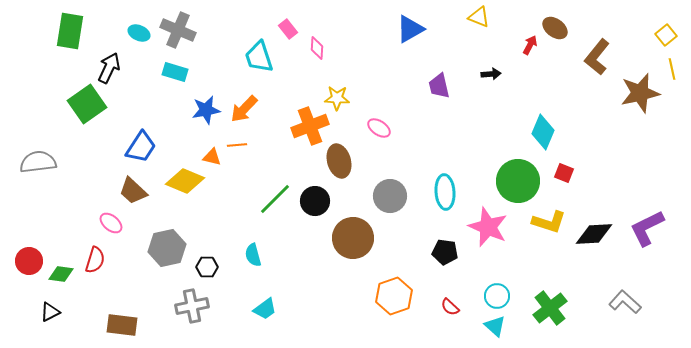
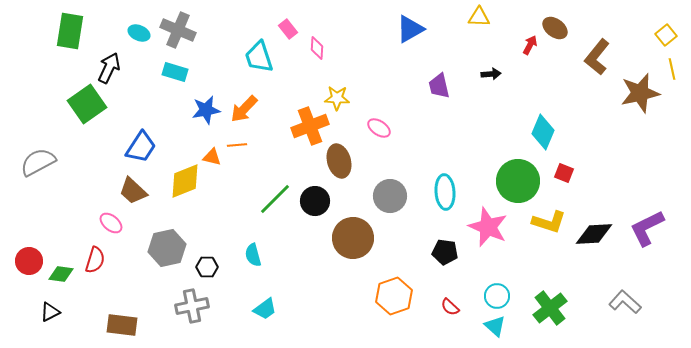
yellow triangle at (479, 17): rotated 20 degrees counterclockwise
gray semicircle at (38, 162): rotated 21 degrees counterclockwise
yellow diamond at (185, 181): rotated 45 degrees counterclockwise
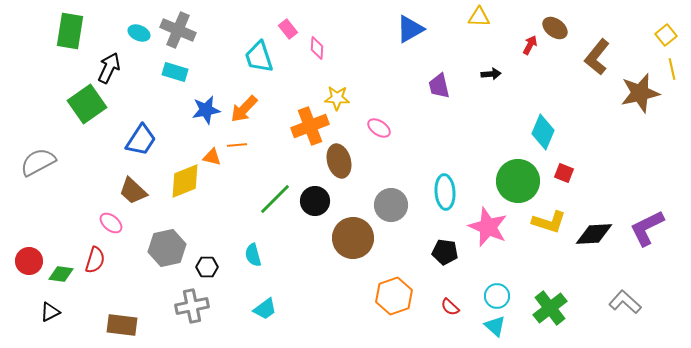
blue trapezoid at (141, 147): moved 7 px up
gray circle at (390, 196): moved 1 px right, 9 px down
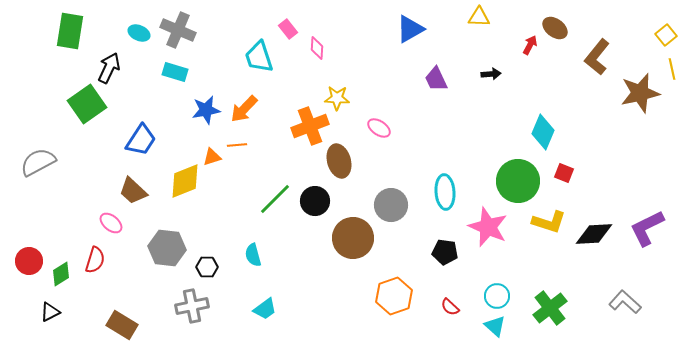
purple trapezoid at (439, 86): moved 3 px left, 7 px up; rotated 12 degrees counterclockwise
orange triangle at (212, 157): rotated 30 degrees counterclockwise
gray hexagon at (167, 248): rotated 18 degrees clockwise
green diamond at (61, 274): rotated 40 degrees counterclockwise
brown rectangle at (122, 325): rotated 24 degrees clockwise
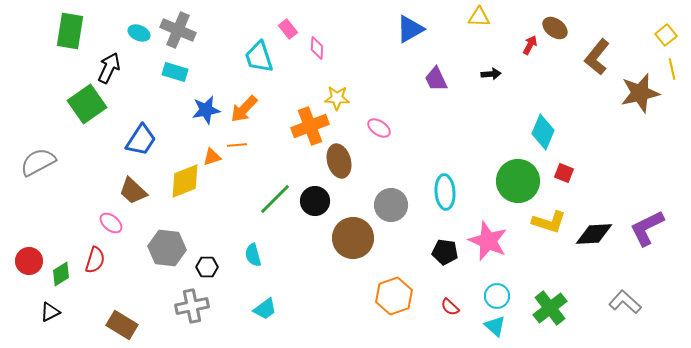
pink star at (488, 227): moved 14 px down
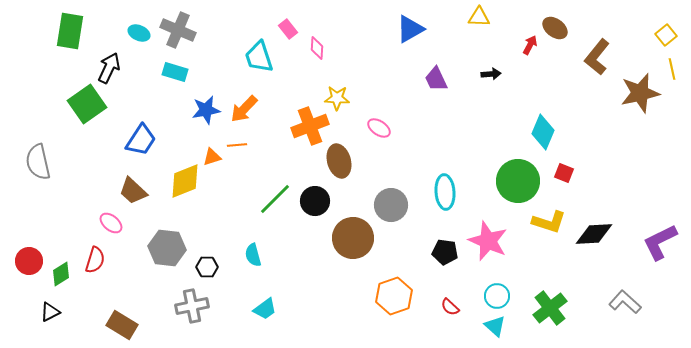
gray semicircle at (38, 162): rotated 75 degrees counterclockwise
purple L-shape at (647, 228): moved 13 px right, 14 px down
